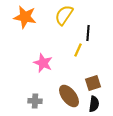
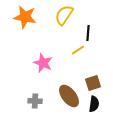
yellow line: rotated 32 degrees clockwise
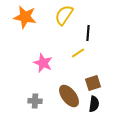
yellow line: moved 3 px down
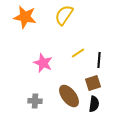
black line: moved 11 px right, 27 px down
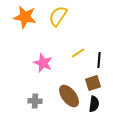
yellow semicircle: moved 6 px left, 1 px down
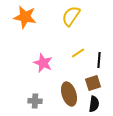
yellow semicircle: moved 13 px right
brown ellipse: moved 2 px up; rotated 20 degrees clockwise
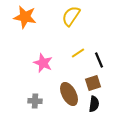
black line: rotated 28 degrees counterclockwise
brown ellipse: rotated 10 degrees counterclockwise
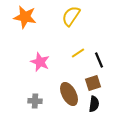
pink star: moved 3 px left, 1 px up
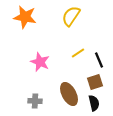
brown square: moved 2 px right, 1 px up
black semicircle: moved 1 px up; rotated 21 degrees counterclockwise
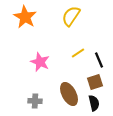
orange star: rotated 20 degrees clockwise
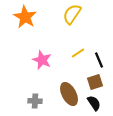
yellow semicircle: moved 1 px right, 2 px up
pink star: moved 2 px right, 2 px up
black semicircle: rotated 21 degrees counterclockwise
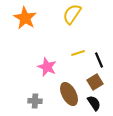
orange star: moved 1 px down
yellow line: rotated 16 degrees clockwise
pink star: moved 5 px right, 7 px down
brown square: rotated 14 degrees counterclockwise
